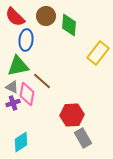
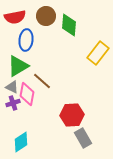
red semicircle: rotated 55 degrees counterclockwise
green triangle: rotated 20 degrees counterclockwise
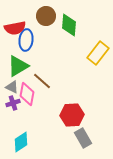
red semicircle: moved 11 px down
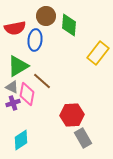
blue ellipse: moved 9 px right
cyan diamond: moved 2 px up
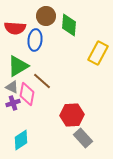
red semicircle: rotated 15 degrees clockwise
yellow rectangle: rotated 10 degrees counterclockwise
gray rectangle: rotated 12 degrees counterclockwise
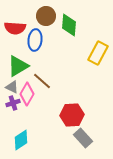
pink diamond: rotated 20 degrees clockwise
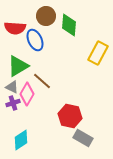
blue ellipse: rotated 30 degrees counterclockwise
red hexagon: moved 2 px left, 1 px down; rotated 15 degrees clockwise
gray rectangle: rotated 18 degrees counterclockwise
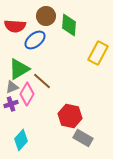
red semicircle: moved 2 px up
blue ellipse: rotated 75 degrees clockwise
green triangle: moved 1 px right, 3 px down
gray triangle: rotated 48 degrees counterclockwise
purple cross: moved 2 px left, 1 px down
cyan diamond: rotated 15 degrees counterclockwise
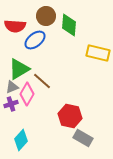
yellow rectangle: rotated 75 degrees clockwise
